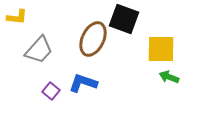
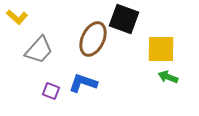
yellow L-shape: rotated 35 degrees clockwise
green arrow: moved 1 px left
purple square: rotated 18 degrees counterclockwise
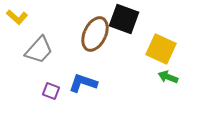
brown ellipse: moved 2 px right, 5 px up
yellow square: rotated 24 degrees clockwise
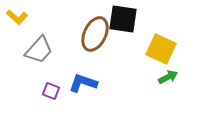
black square: moved 1 px left; rotated 12 degrees counterclockwise
green arrow: rotated 132 degrees clockwise
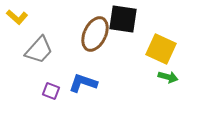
green arrow: rotated 42 degrees clockwise
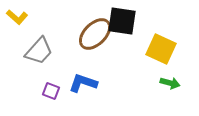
black square: moved 1 px left, 2 px down
brown ellipse: rotated 20 degrees clockwise
gray trapezoid: moved 1 px down
green arrow: moved 2 px right, 6 px down
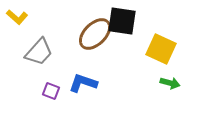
gray trapezoid: moved 1 px down
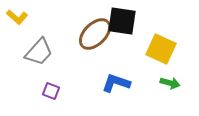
blue L-shape: moved 33 px right
